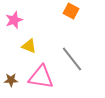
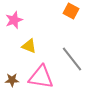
brown star: moved 1 px right
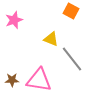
yellow triangle: moved 22 px right, 7 px up
pink triangle: moved 2 px left, 3 px down
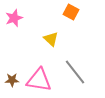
orange square: moved 1 px down
pink star: moved 2 px up
yellow triangle: rotated 21 degrees clockwise
gray line: moved 3 px right, 13 px down
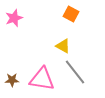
orange square: moved 2 px down
yellow triangle: moved 12 px right, 7 px down; rotated 14 degrees counterclockwise
pink triangle: moved 3 px right, 1 px up
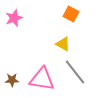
yellow triangle: moved 2 px up
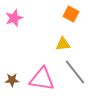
yellow triangle: rotated 35 degrees counterclockwise
